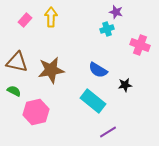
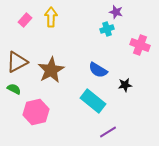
brown triangle: rotated 40 degrees counterclockwise
brown star: rotated 20 degrees counterclockwise
green semicircle: moved 2 px up
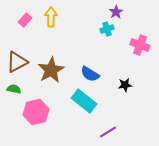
purple star: rotated 24 degrees clockwise
blue semicircle: moved 8 px left, 4 px down
green semicircle: rotated 16 degrees counterclockwise
cyan rectangle: moved 9 px left
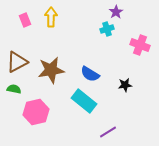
pink rectangle: rotated 64 degrees counterclockwise
brown star: rotated 20 degrees clockwise
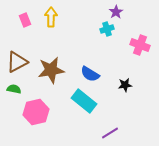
purple line: moved 2 px right, 1 px down
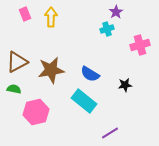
pink rectangle: moved 6 px up
pink cross: rotated 36 degrees counterclockwise
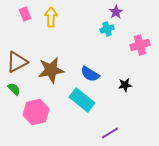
green semicircle: rotated 32 degrees clockwise
cyan rectangle: moved 2 px left, 1 px up
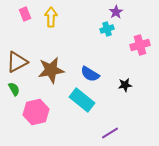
green semicircle: rotated 16 degrees clockwise
